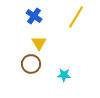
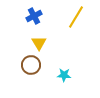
blue cross: rotated 28 degrees clockwise
brown circle: moved 1 px down
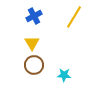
yellow line: moved 2 px left
yellow triangle: moved 7 px left
brown circle: moved 3 px right
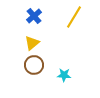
blue cross: rotated 14 degrees counterclockwise
yellow triangle: rotated 21 degrees clockwise
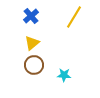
blue cross: moved 3 px left
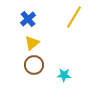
blue cross: moved 3 px left, 3 px down
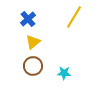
yellow triangle: moved 1 px right, 1 px up
brown circle: moved 1 px left, 1 px down
cyan star: moved 2 px up
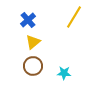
blue cross: moved 1 px down
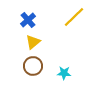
yellow line: rotated 15 degrees clockwise
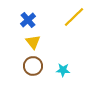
yellow triangle: rotated 28 degrees counterclockwise
cyan star: moved 1 px left, 3 px up
